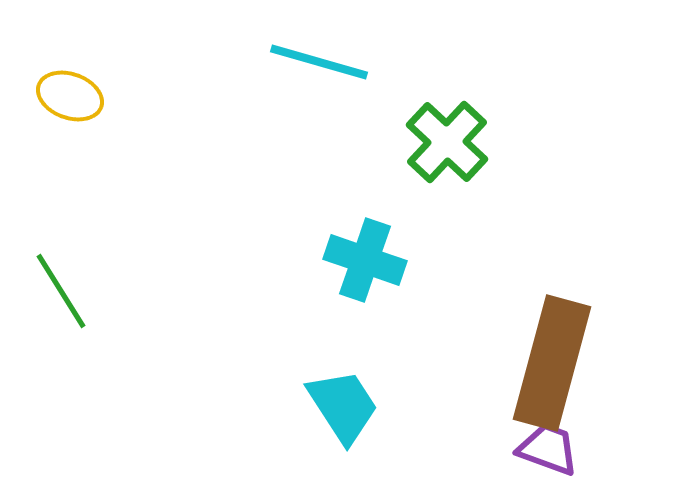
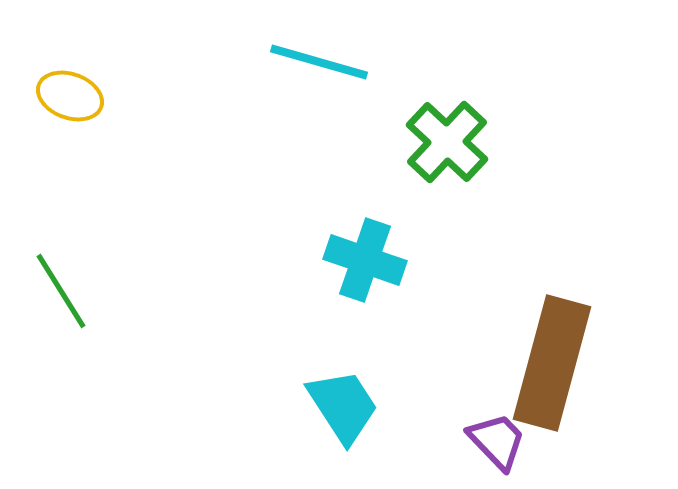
purple trapezoid: moved 51 px left, 8 px up; rotated 26 degrees clockwise
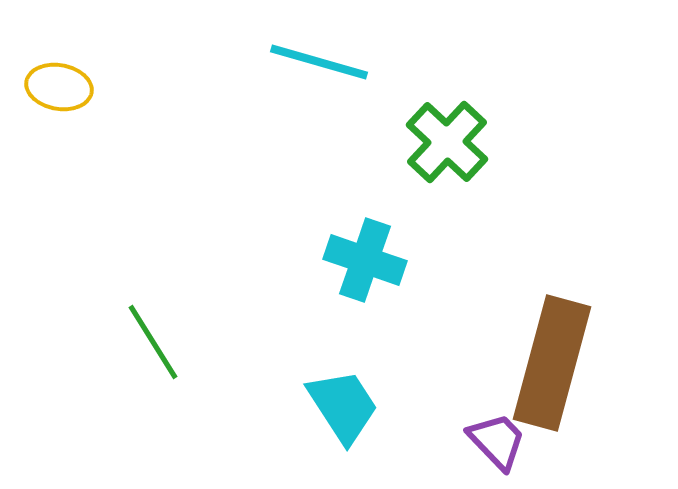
yellow ellipse: moved 11 px left, 9 px up; rotated 10 degrees counterclockwise
green line: moved 92 px right, 51 px down
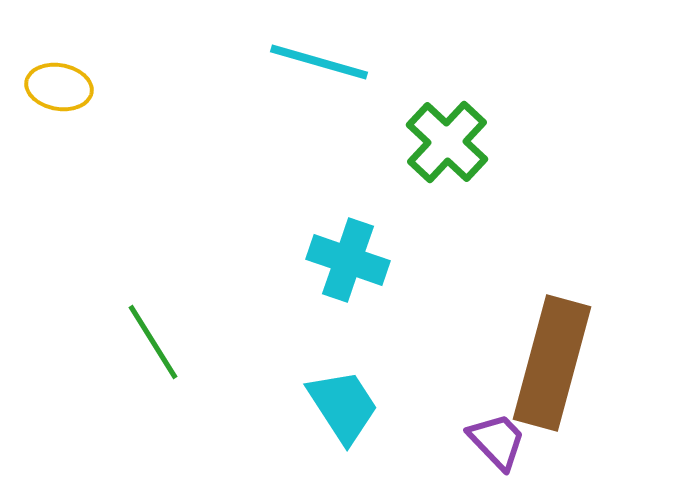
cyan cross: moved 17 px left
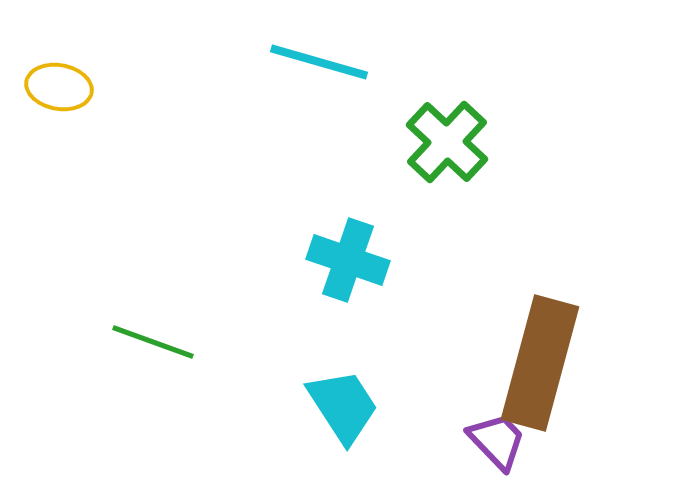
green line: rotated 38 degrees counterclockwise
brown rectangle: moved 12 px left
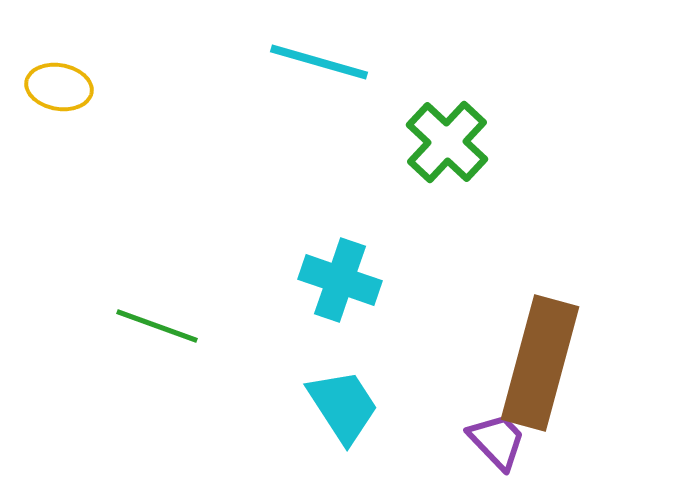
cyan cross: moved 8 px left, 20 px down
green line: moved 4 px right, 16 px up
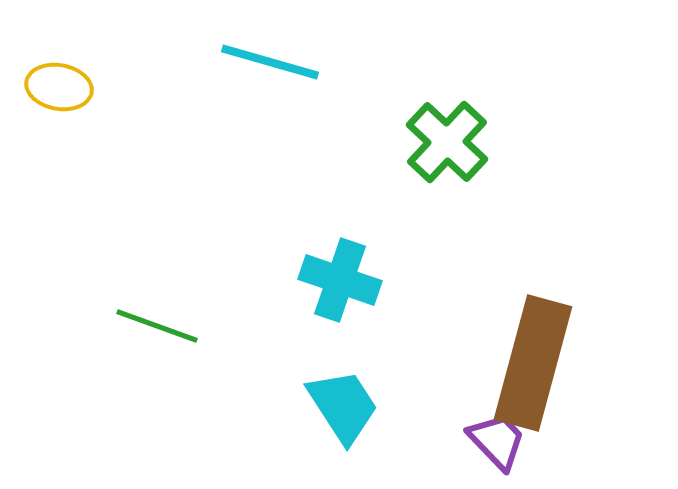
cyan line: moved 49 px left
brown rectangle: moved 7 px left
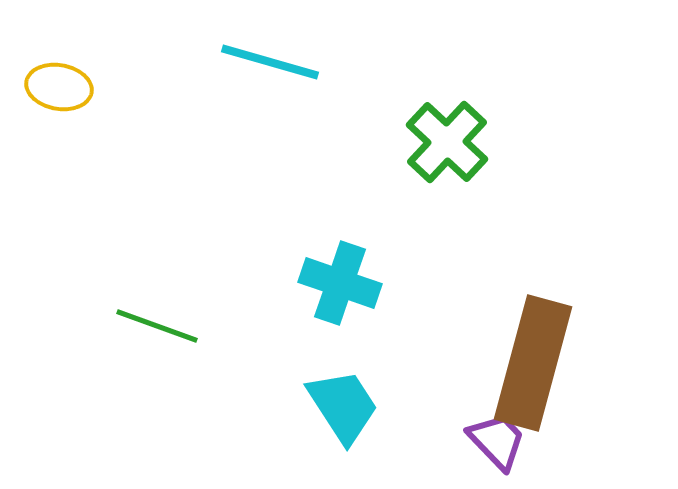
cyan cross: moved 3 px down
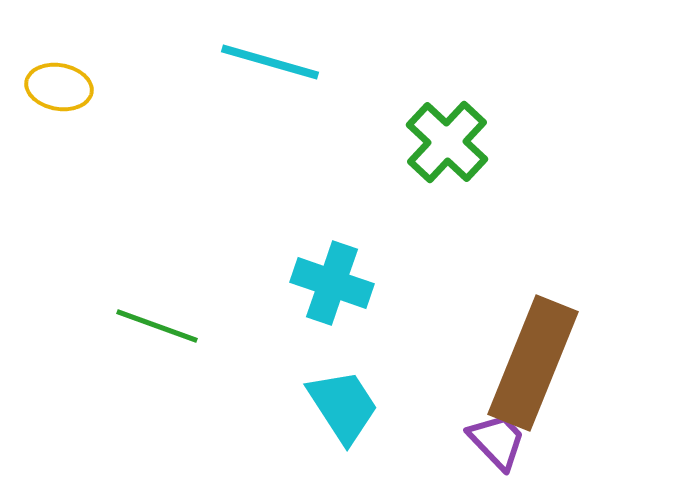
cyan cross: moved 8 px left
brown rectangle: rotated 7 degrees clockwise
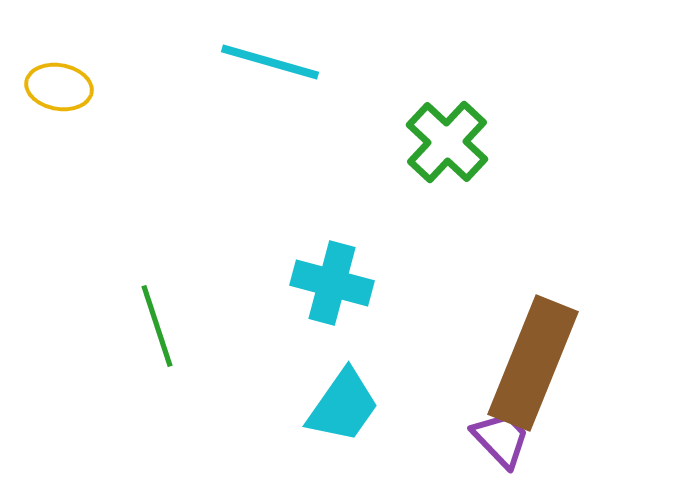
cyan cross: rotated 4 degrees counterclockwise
green line: rotated 52 degrees clockwise
cyan trapezoid: rotated 68 degrees clockwise
purple trapezoid: moved 4 px right, 2 px up
